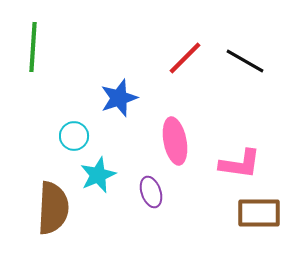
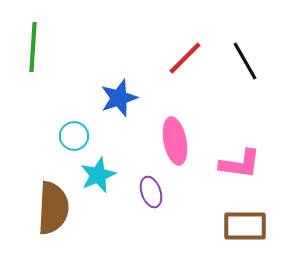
black line: rotated 30 degrees clockwise
brown rectangle: moved 14 px left, 13 px down
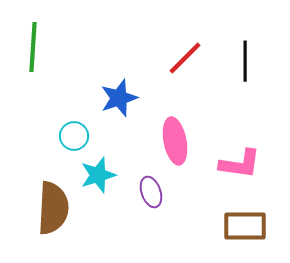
black line: rotated 30 degrees clockwise
cyan star: rotated 6 degrees clockwise
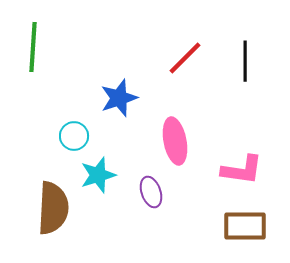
pink L-shape: moved 2 px right, 6 px down
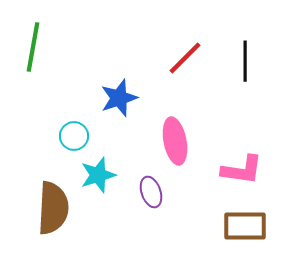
green line: rotated 6 degrees clockwise
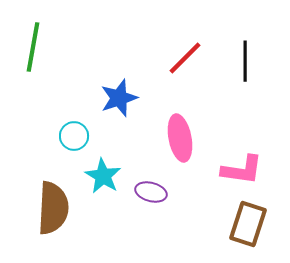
pink ellipse: moved 5 px right, 3 px up
cyan star: moved 5 px right, 1 px down; rotated 24 degrees counterclockwise
purple ellipse: rotated 56 degrees counterclockwise
brown rectangle: moved 3 px right, 2 px up; rotated 72 degrees counterclockwise
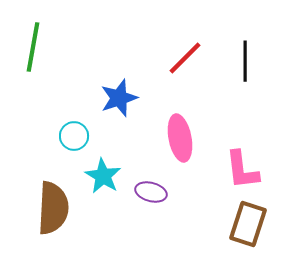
pink L-shape: rotated 75 degrees clockwise
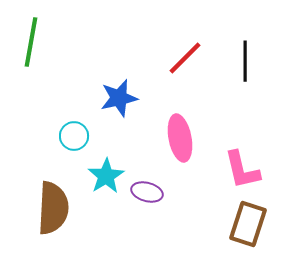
green line: moved 2 px left, 5 px up
blue star: rotated 6 degrees clockwise
pink L-shape: rotated 6 degrees counterclockwise
cyan star: moved 3 px right; rotated 9 degrees clockwise
purple ellipse: moved 4 px left
